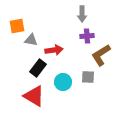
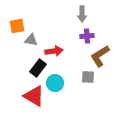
red arrow: moved 1 px down
brown L-shape: moved 1 px left, 1 px down
cyan circle: moved 8 px left, 1 px down
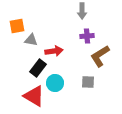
gray arrow: moved 3 px up
gray square: moved 5 px down
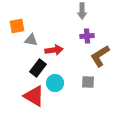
red arrow: moved 1 px up
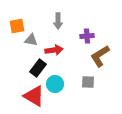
gray arrow: moved 24 px left, 10 px down
cyan circle: moved 1 px down
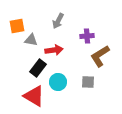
gray arrow: rotated 28 degrees clockwise
cyan circle: moved 3 px right, 2 px up
